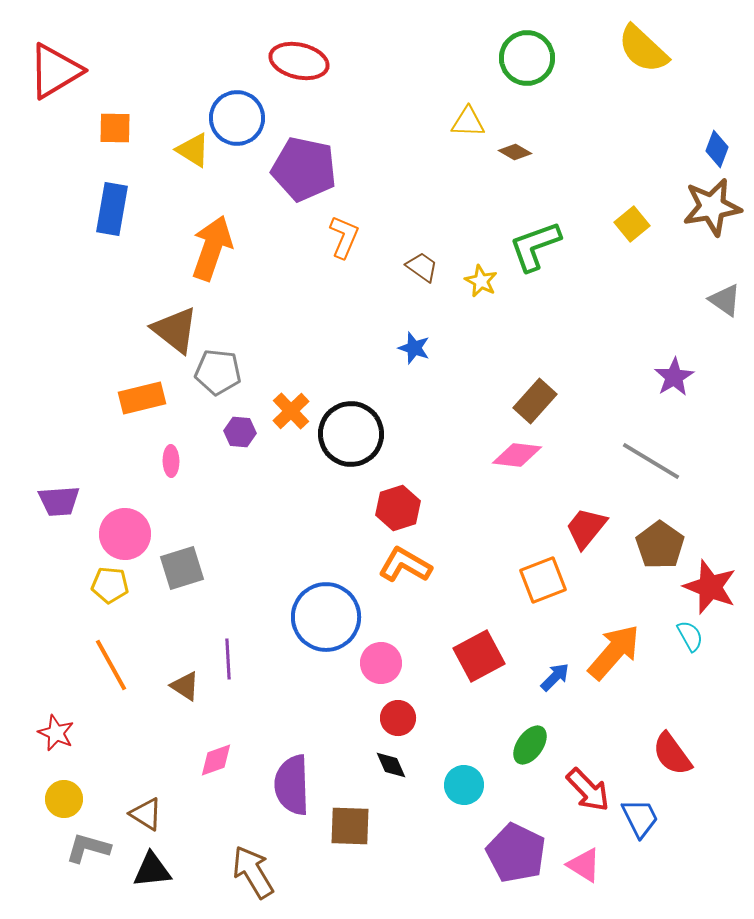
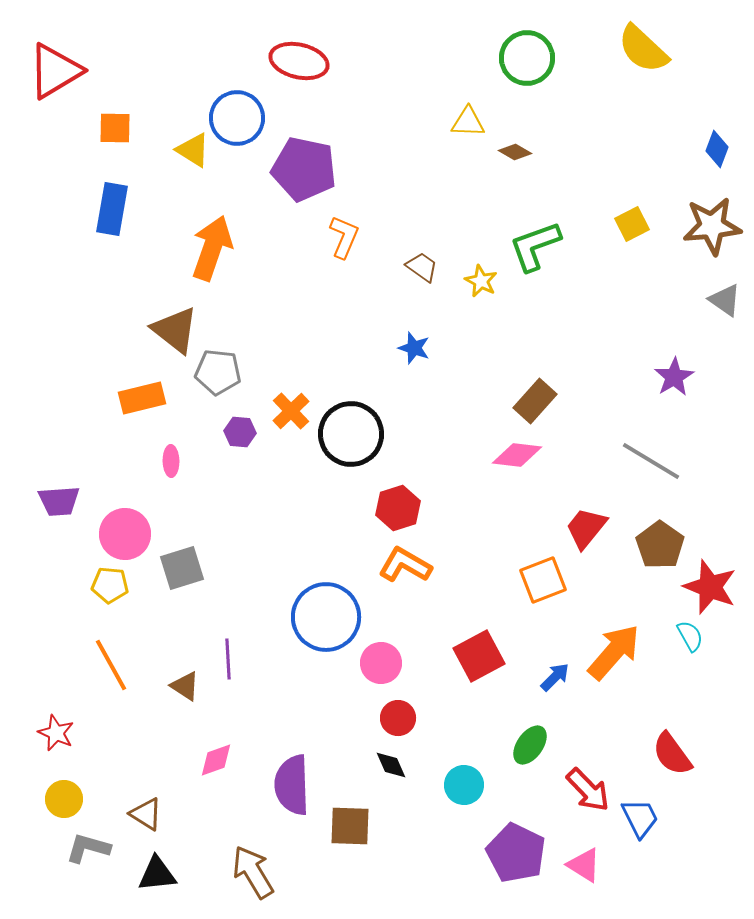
brown star at (712, 207): moved 19 px down; rotated 4 degrees clockwise
yellow square at (632, 224): rotated 12 degrees clockwise
black triangle at (152, 870): moved 5 px right, 4 px down
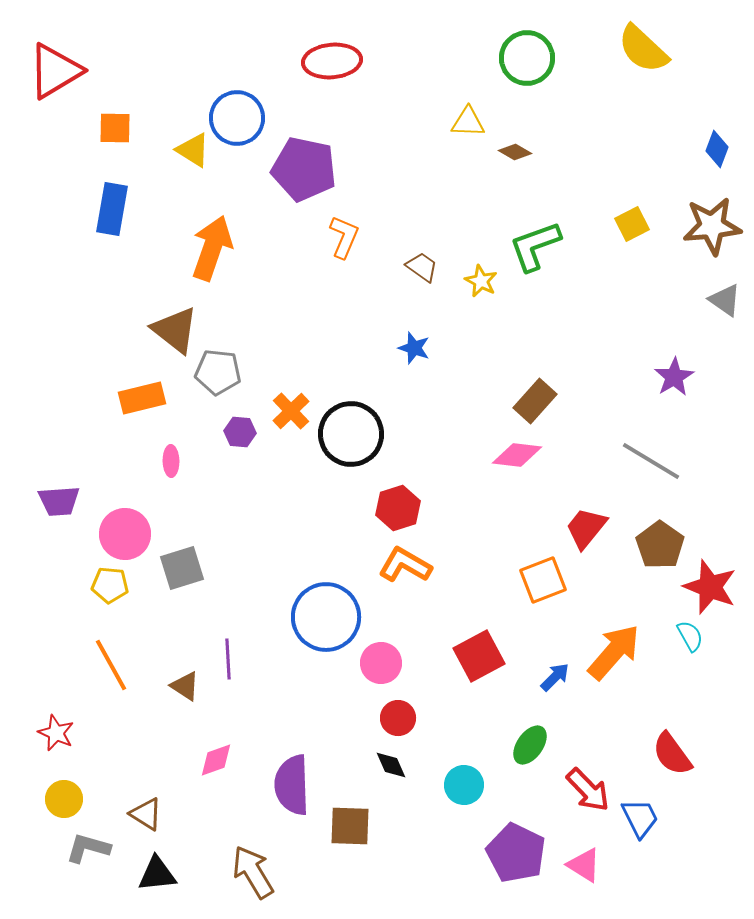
red ellipse at (299, 61): moved 33 px right; rotated 18 degrees counterclockwise
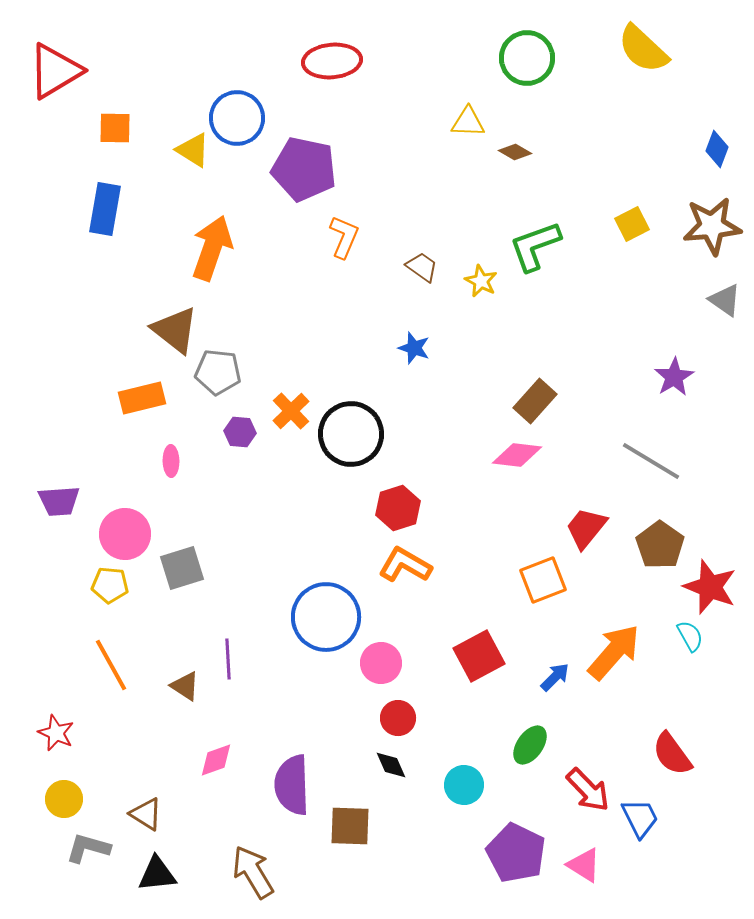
blue rectangle at (112, 209): moved 7 px left
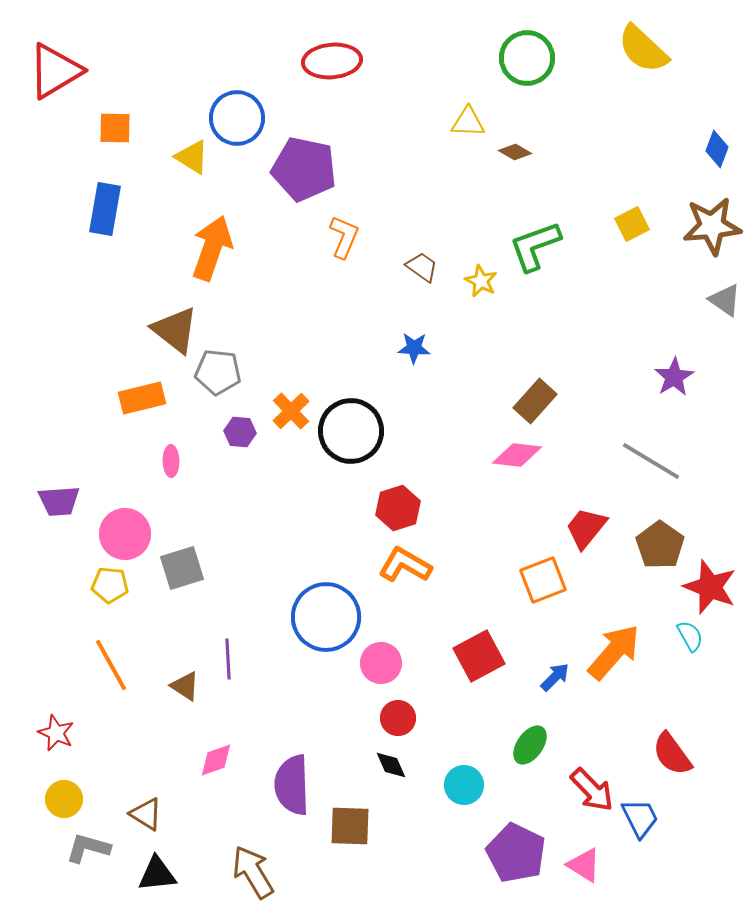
yellow triangle at (193, 150): moved 1 px left, 7 px down
blue star at (414, 348): rotated 16 degrees counterclockwise
black circle at (351, 434): moved 3 px up
red arrow at (588, 790): moved 4 px right
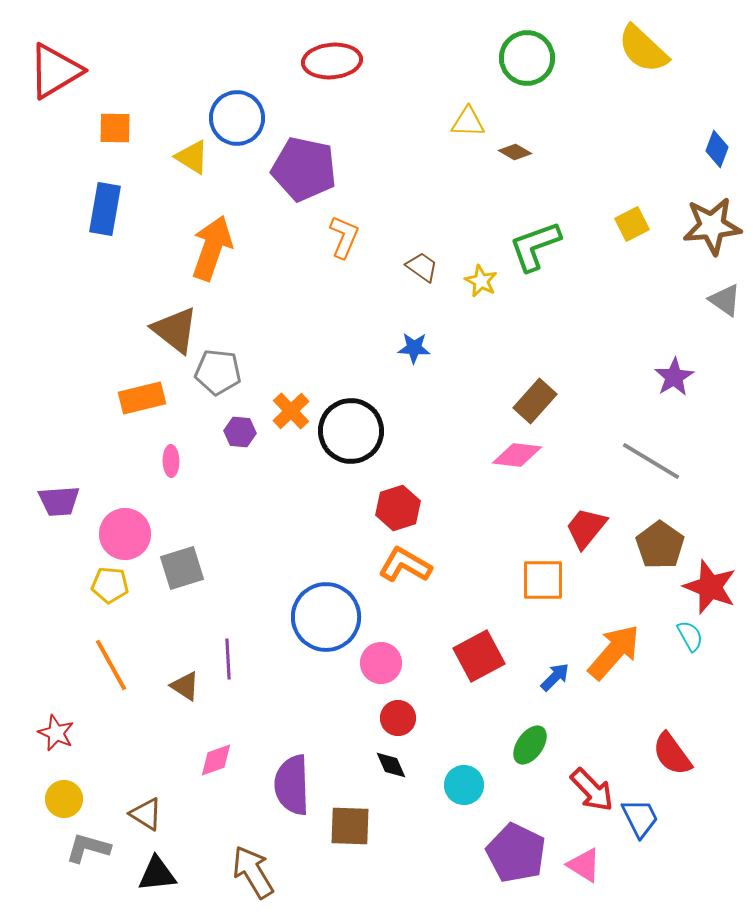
orange square at (543, 580): rotated 21 degrees clockwise
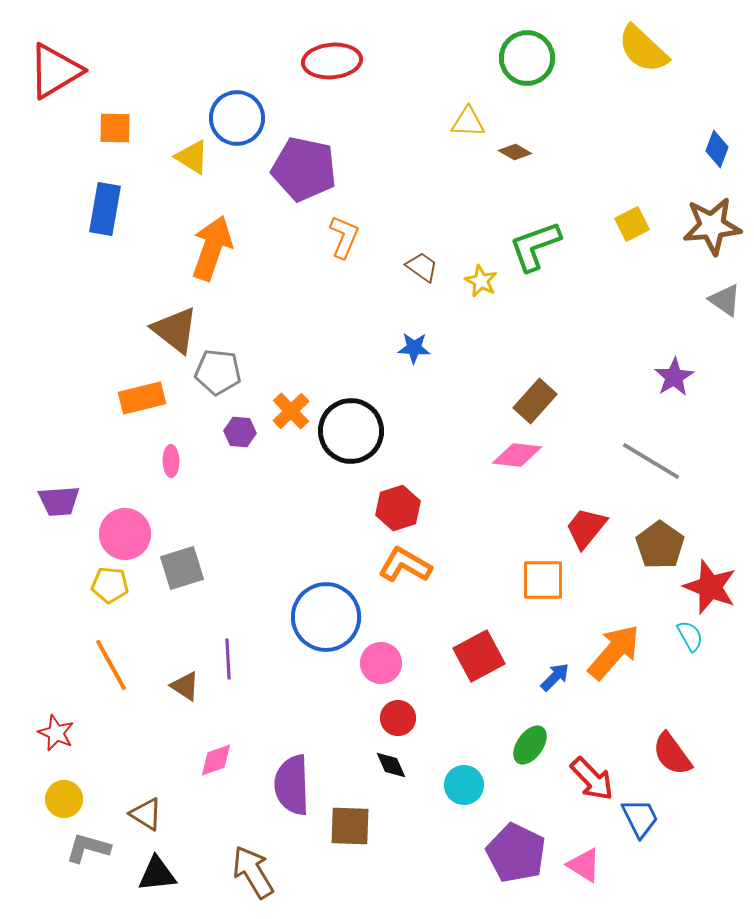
red arrow at (592, 790): moved 11 px up
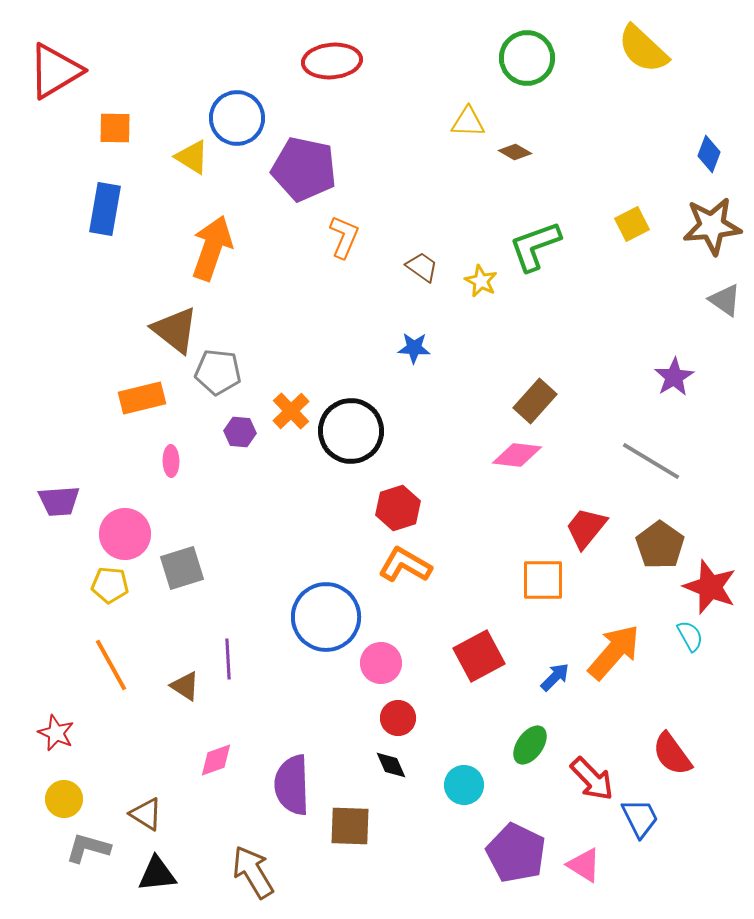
blue diamond at (717, 149): moved 8 px left, 5 px down
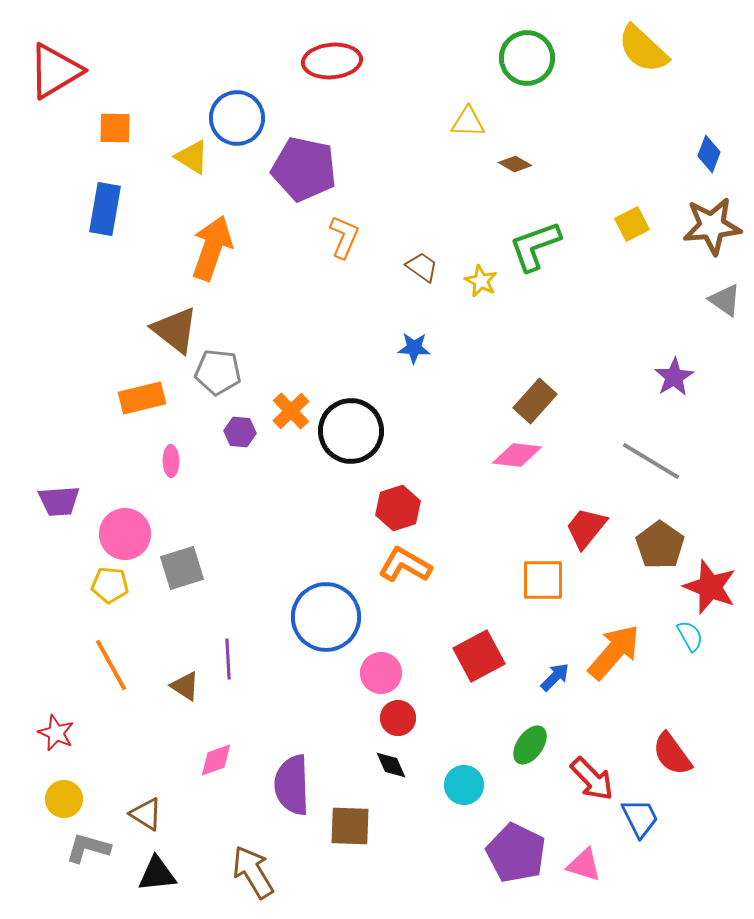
brown diamond at (515, 152): moved 12 px down
pink circle at (381, 663): moved 10 px down
pink triangle at (584, 865): rotated 15 degrees counterclockwise
